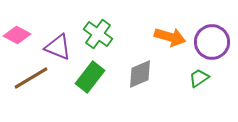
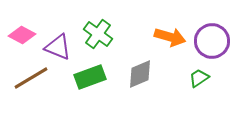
pink diamond: moved 5 px right
purple circle: moved 1 px up
green rectangle: rotated 32 degrees clockwise
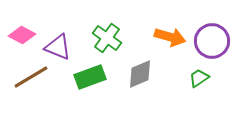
green cross: moved 9 px right, 4 px down
brown line: moved 1 px up
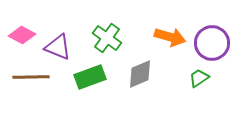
purple circle: moved 2 px down
brown line: rotated 30 degrees clockwise
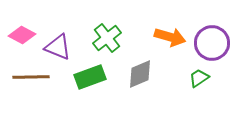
green cross: rotated 16 degrees clockwise
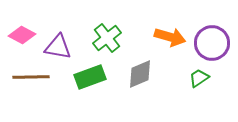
purple triangle: rotated 12 degrees counterclockwise
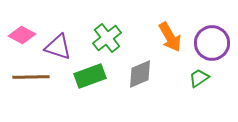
orange arrow: rotated 44 degrees clockwise
purple triangle: rotated 8 degrees clockwise
green rectangle: moved 1 px up
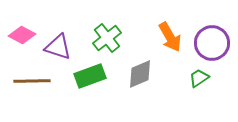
brown line: moved 1 px right, 4 px down
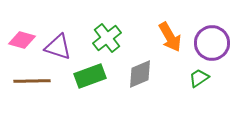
pink diamond: moved 5 px down; rotated 12 degrees counterclockwise
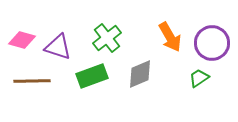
green rectangle: moved 2 px right
